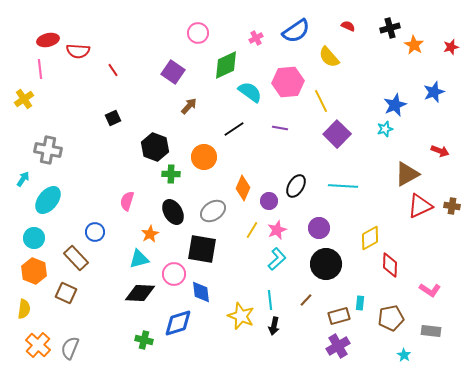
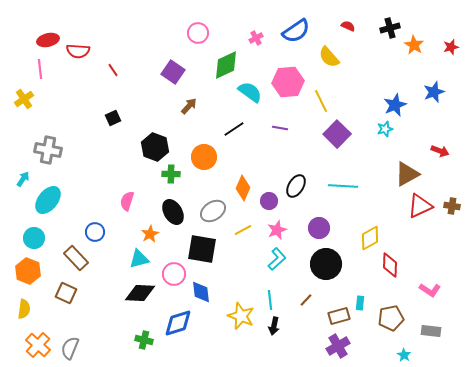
yellow line at (252, 230): moved 9 px left; rotated 30 degrees clockwise
orange hexagon at (34, 271): moved 6 px left
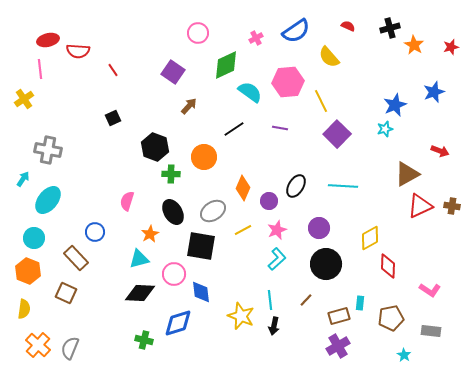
black square at (202, 249): moved 1 px left, 3 px up
red diamond at (390, 265): moved 2 px left, 1 px down
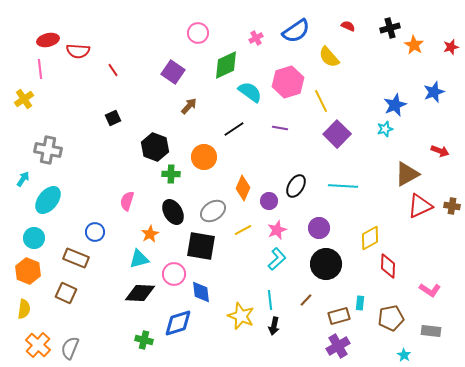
pink hexagon at (288, 82): rotated 12 degrees counterclockwise
brown rectangle at (76, 258): rotated 25 degrees counterclockwise
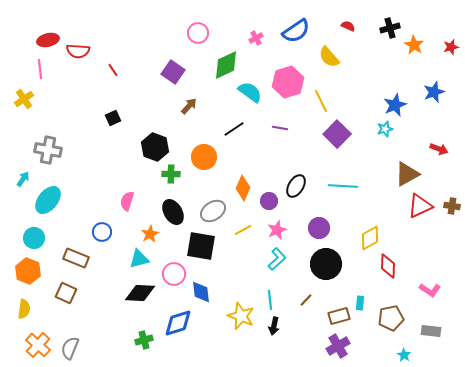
red arrow at (440, 151): moved 1 px left, 2 px up
blue circle at (95, 232): moved 7 px right
green cross at (144, 340): rotated 30 degrees counterclockwise
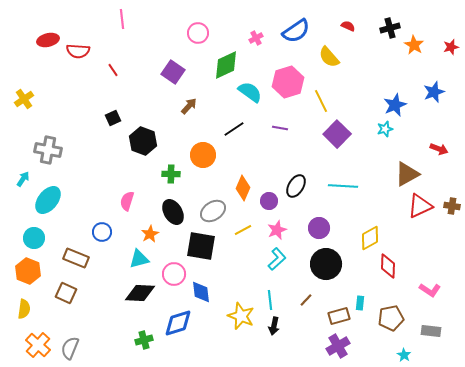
pink line at (40, 69): moved 82 px right, 50 px up
black hexagon at (155, 147): moved 12 px left, 6 px up
orange circle at (204, 157): moved 1 px left, 2 px up
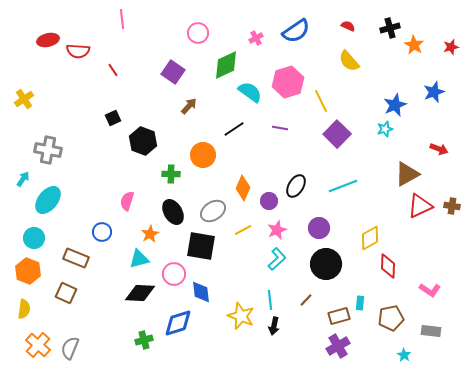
yellow semicircle at (329, 57): moved 20 px right, 4 px down
cyan line at (343, 186): rotated 24 degrees counterclockwise
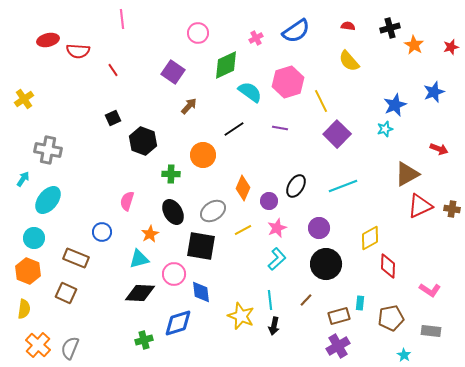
red semicircle at (348, 26): rotated 16 degrees counterclockwise
brown cross at (452, 206): moved 3 px down
pink star at (277, 230): moved 2 px up
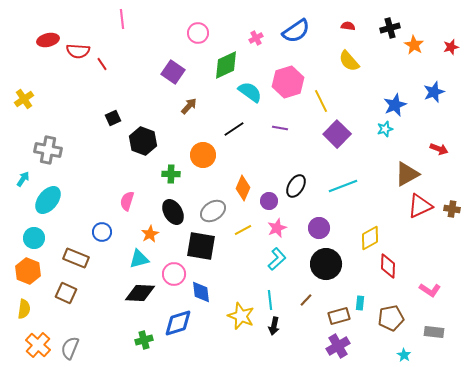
red line at (113, 70): moved 11 px left, 6 px up
gray rectangle at (431, 331): moved 3 px right, 1 px down
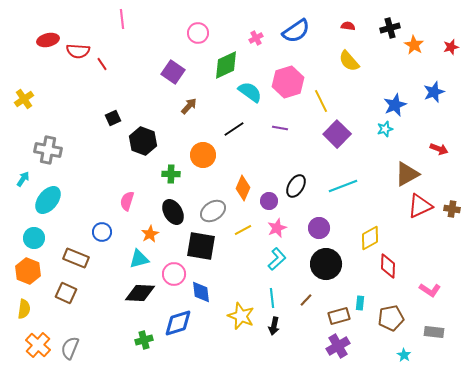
cyan line at (270, 300): moved 2 px right, 2 px up
